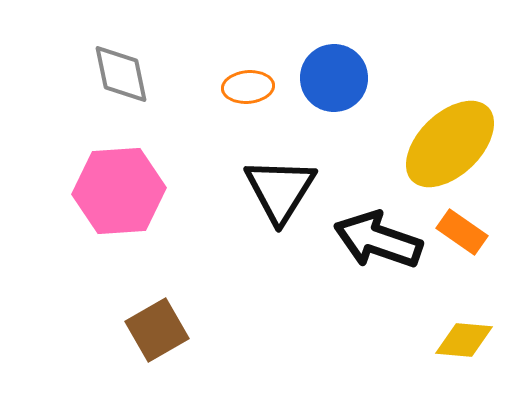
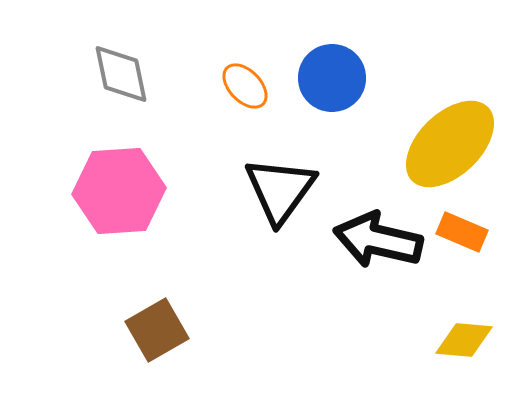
blue circle: moved 2 px left
orange ellipse: moved 3 px left, 1 px up; rotated 51 degrees clockwise
black triangle: rotated 4 degrees clockwise
orange rectangle: rotated 12 degrees counterclockwise
black arrow: rotated 6 degrees counterclockwise
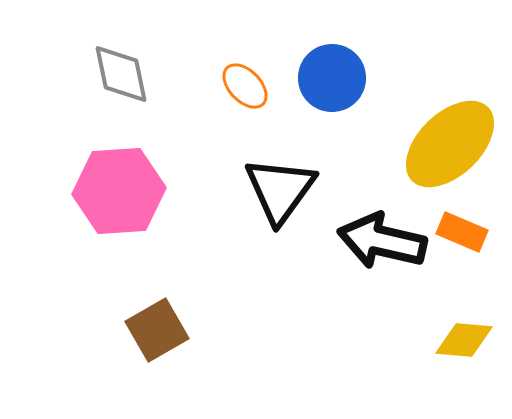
black arrow: moved 4 px right, 1 px down
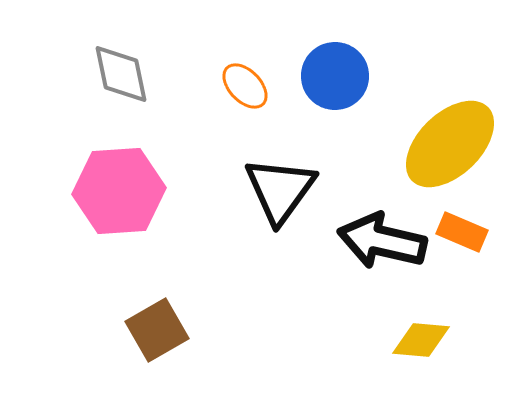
blue circle: moved 3 px right, 2 px up
yellow diamond: moved 43 px left
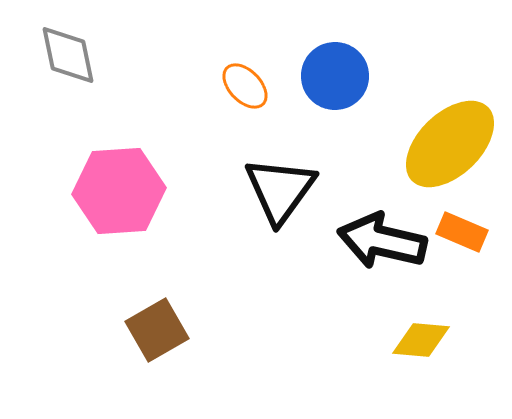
gray diamond: moved 53 px left, 19 px up
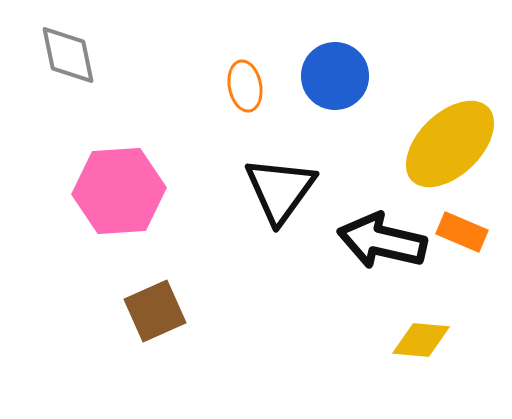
orange ellipse: rotated 33 degrees clockwise
brown square: moved 2 px left, 19 px up; rotated 6 degrees clockwise
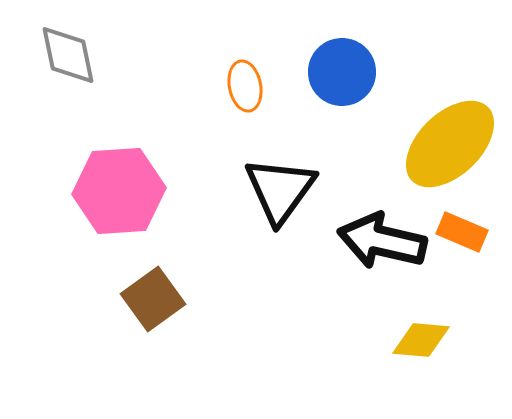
blue circle: moved 7 px right, 4 px up
brown square: moved 2 px left, 12 px up; rotated 12 degrees counterclockwise
